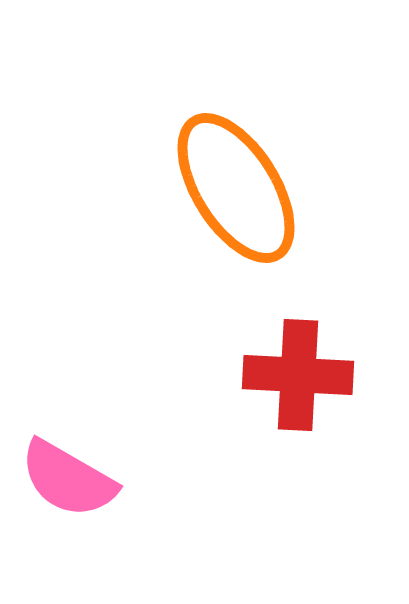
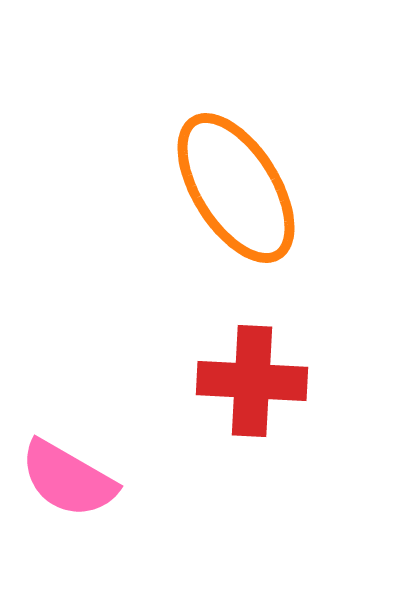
red cross: moved 46 px left, 6 px down
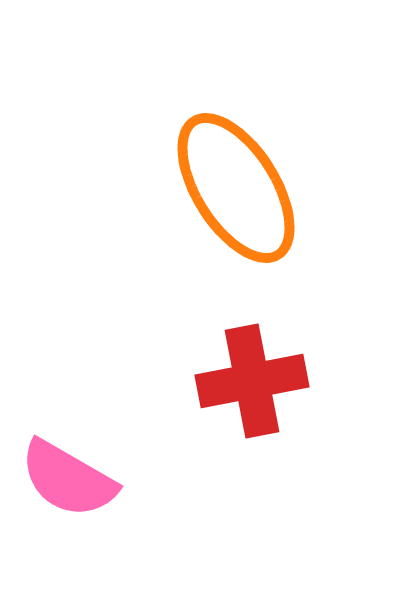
red cross: rotated 14 degrees counterclockwise
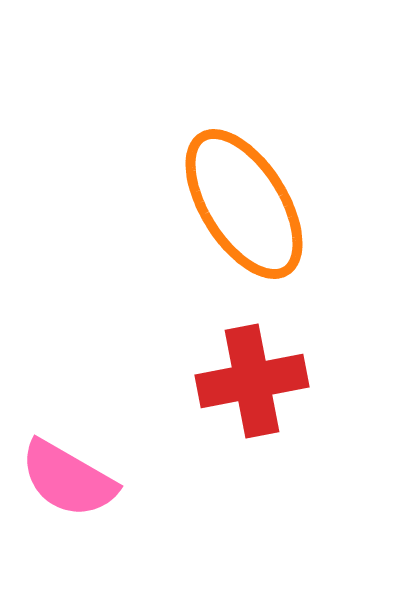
orange ellipse: moved 8 px right, 16 px down
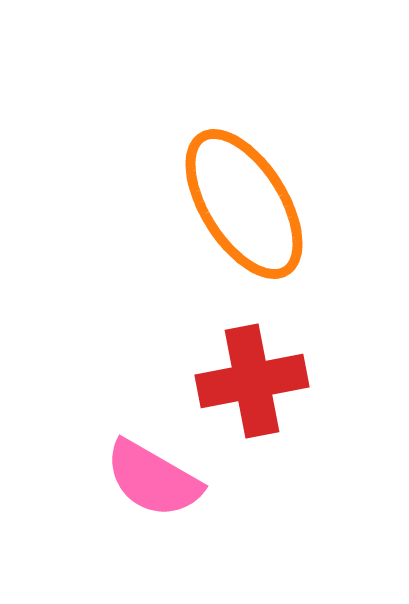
pink semicircle: moved 85 px right
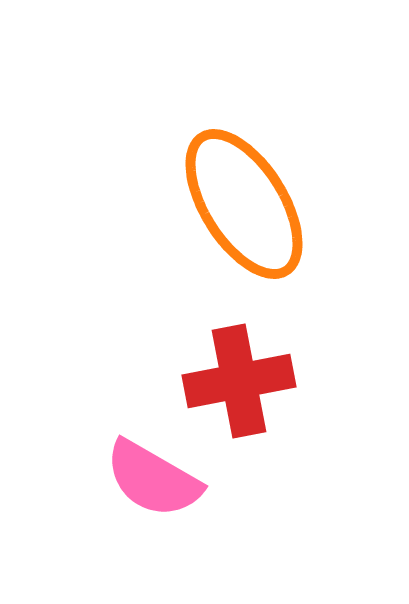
red cross: moved 13 px left
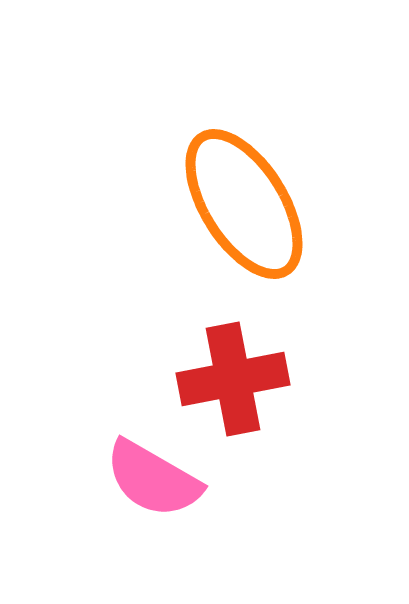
red cross: moved 6 px left, 2 px up
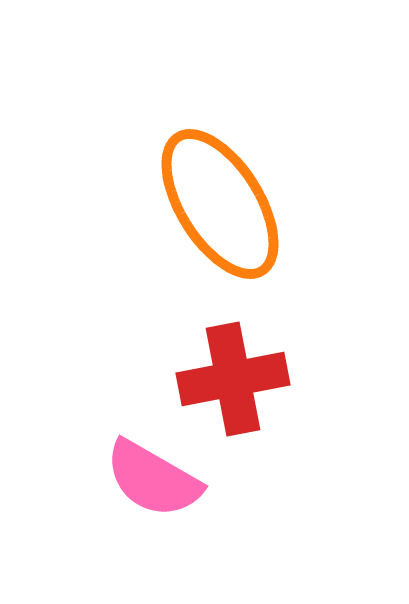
orange ellipse: moved 24 px left
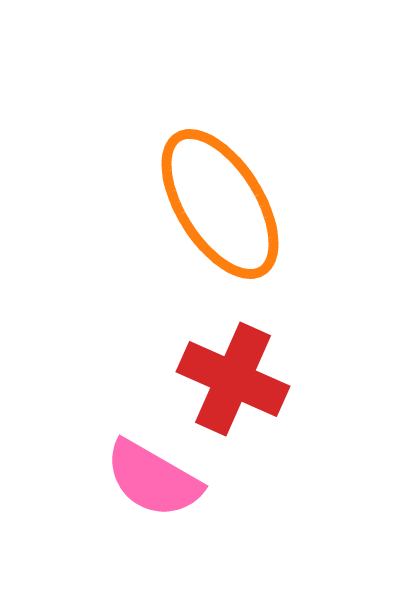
red cross: rotated 35 degrees clockwise
